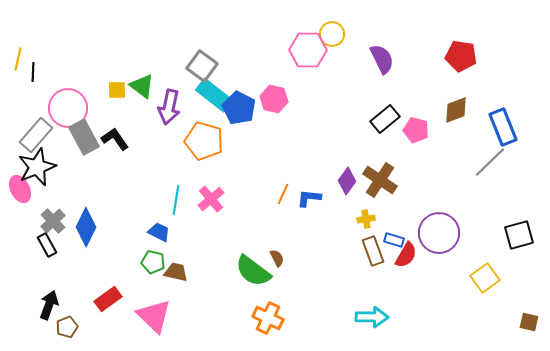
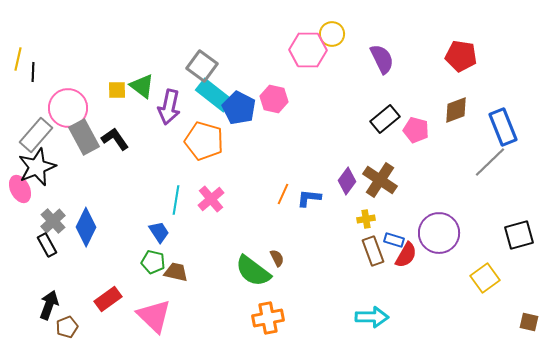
blue trapezoid at (159, 232): rotated 30 degrees clockwise
orange cross at (268, 318): rotated 36 degrees counterclockwise
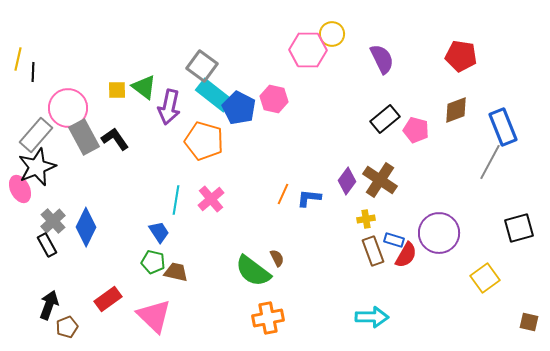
green triangle at (142, 86): moved 2 px right, 1 px down
gray line at (490, 162): rotated 18 degrees counterclockwise
black square at (519, 235): moved 7 px up
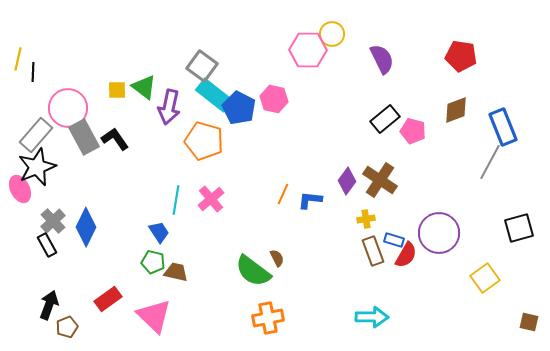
pink pentagon at (416, 130): moved 3 px left, 1 px down
blue L-shape at (309, 198): moved 1 px right, 2 px down
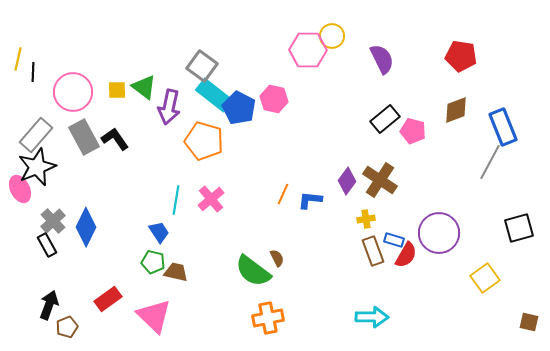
yellow circle at (332, 34): moved 2 px down
pink circle at (68, 108): moved 5 px right, 16 px up
